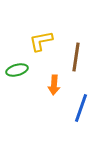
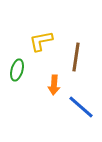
green ellipse: rotated 60 degrees counterclockwise
blue line: moved 1 px up; rotated 68 degrees counterclockwise
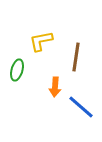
orange arrow: moved 1 px right, 2 px down
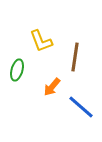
yellow L-shape: rotated 100 degrees counterclockwise
brown line: moved 1 px left
orange arrow: moved 3 px left; rotated 36 degrees clockwise
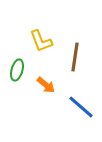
orange arrow: moved 6 px left, 2 px up; rotated 90 degrees counterclockwise
